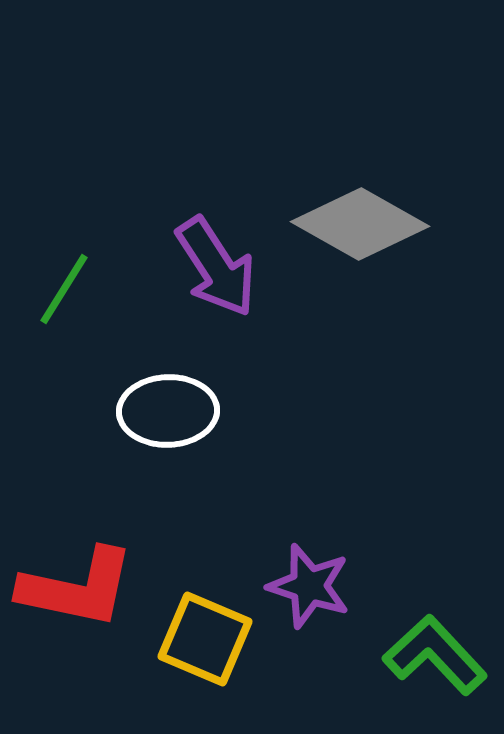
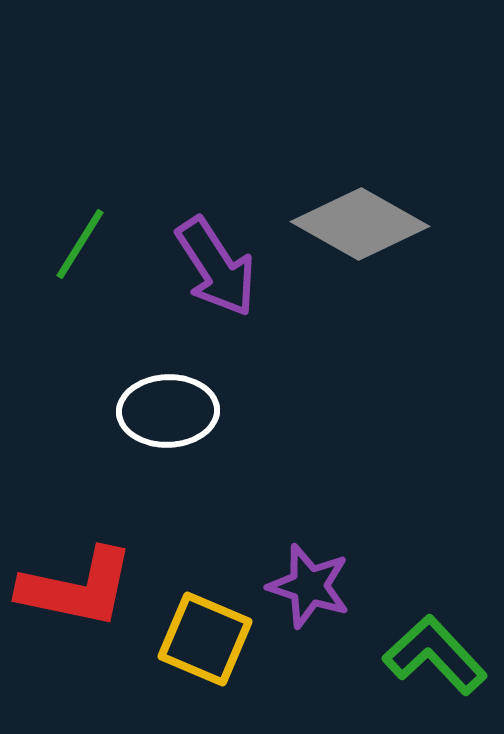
green line: moved 16 px right, 45 px up
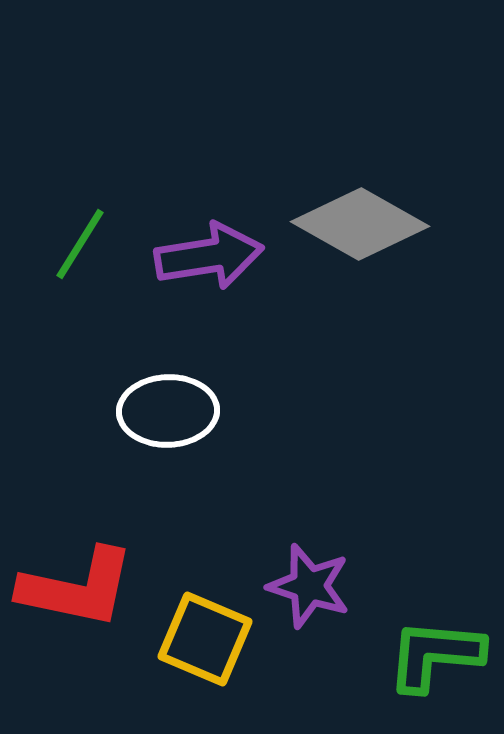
purple arrow: moved 7 px left, 11 px up; rotated 66 degrees counterclockwise
green L-shape: rotated 42 degrees counterclockwise
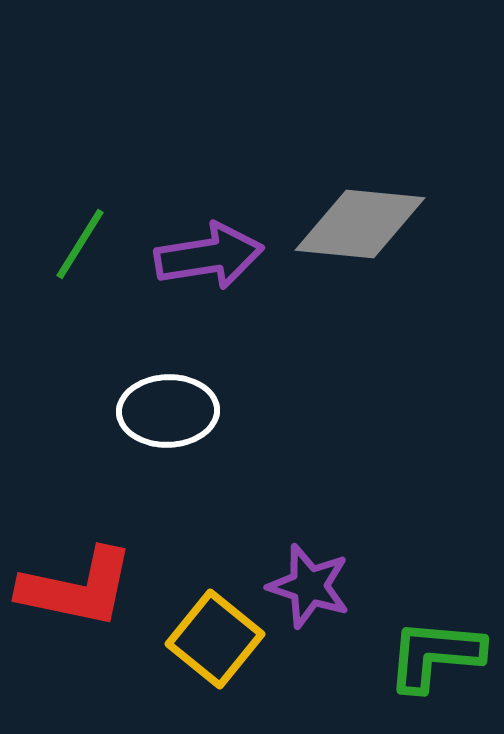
gray diamond: rotated 24 degrees counterclockwise
yellow square: moved 10 px right; rotated 16 degrees clockwise
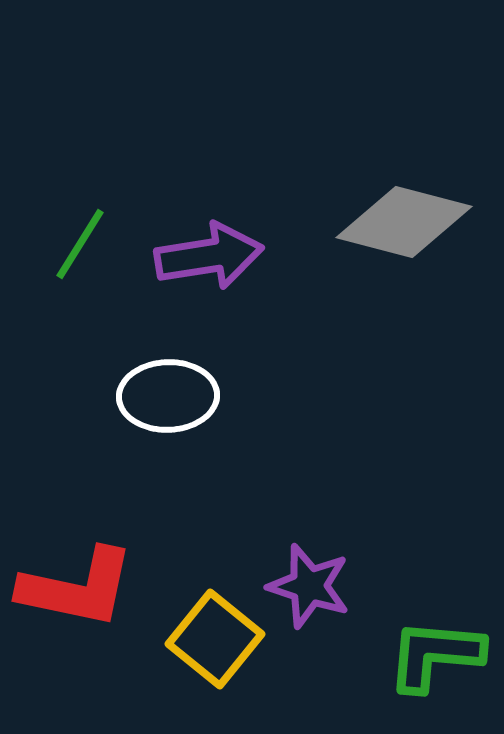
gray diamond: moved 44 px right, 2 px up; rotated 9 degrees clockwise
white ellipse: moved 15 px up
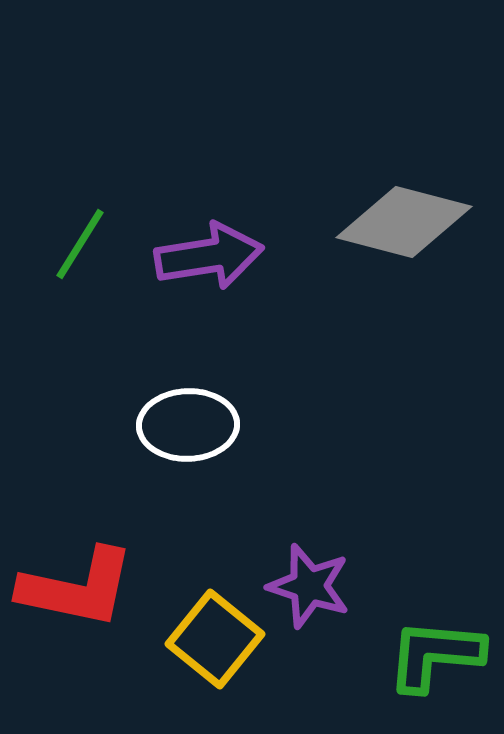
white ellipse: moved 20 px right, 29 px down
